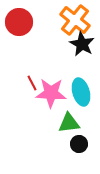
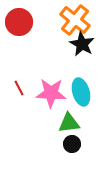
red line: moved 13 px left, 5 px down
black circle: moved 7 px left
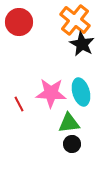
red line: moved 16 px down
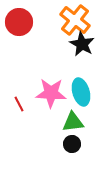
green triangle: moved 4 px right, 1 px up
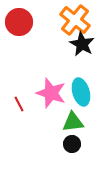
pink star: rotated 16 degrees clockwise
